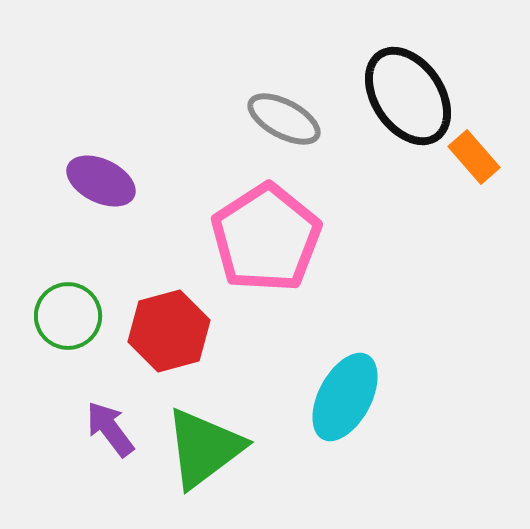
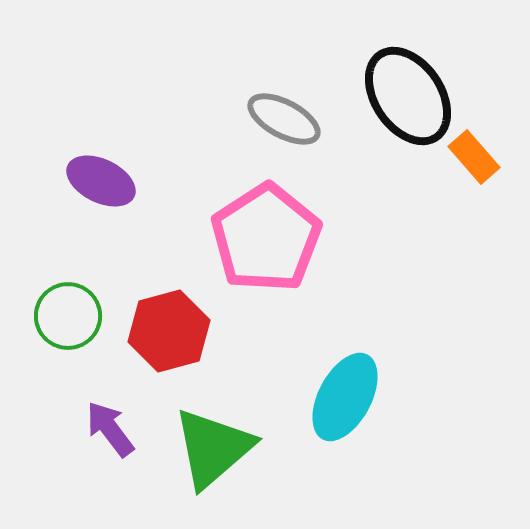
green triangle: moved 9 px right; rotated 4 degrees counterclockwise
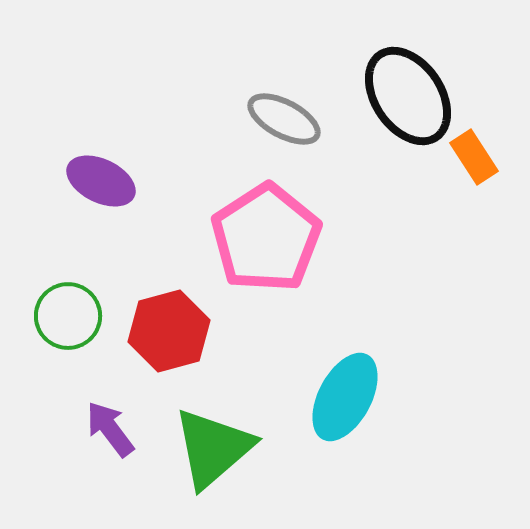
orange rectangle: rotated 8 degrees clockwise
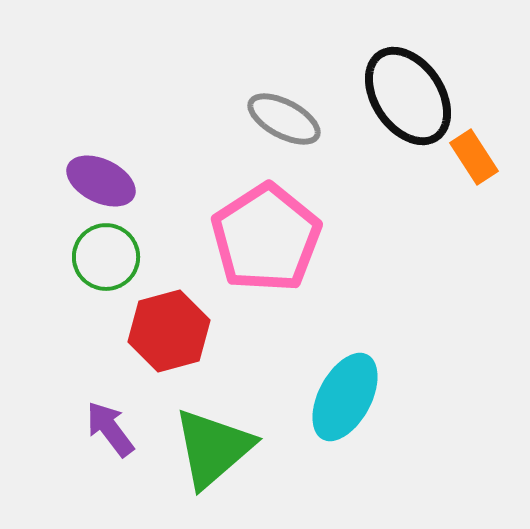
green circle: moved 38 px right, 59 px up
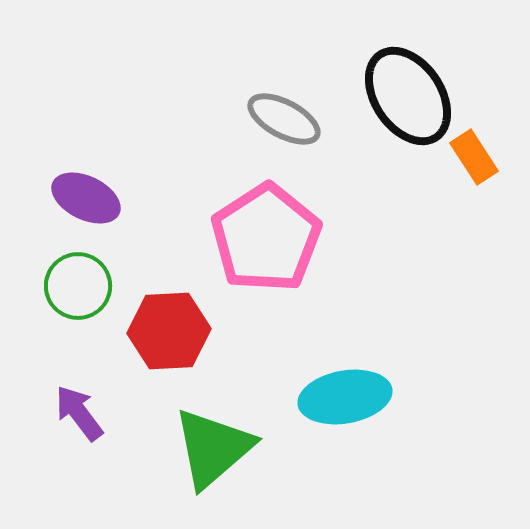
purple ellipse: moved 15 px left, 17 px down
green circle: moved 28 px left, 29 px down
red hexagon: rotated 12 degrees clockwise
cyan ellipse: rotated 52 degrees clockwise
purple arrow: moved 31 px left, 16 px up
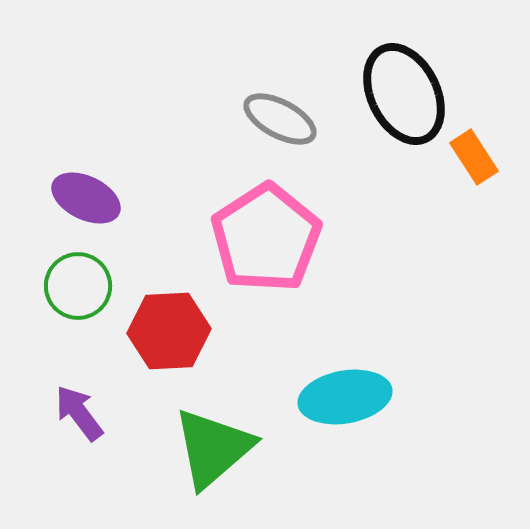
black ellipse: moved 4 px left, 2 px up; rotated 8 degrees clockwise
gray ellipse: moved 4 px left
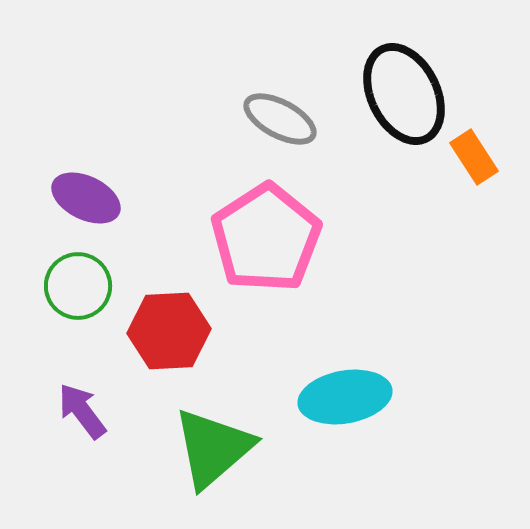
purple arrow: moved 3 px right, 2 px up
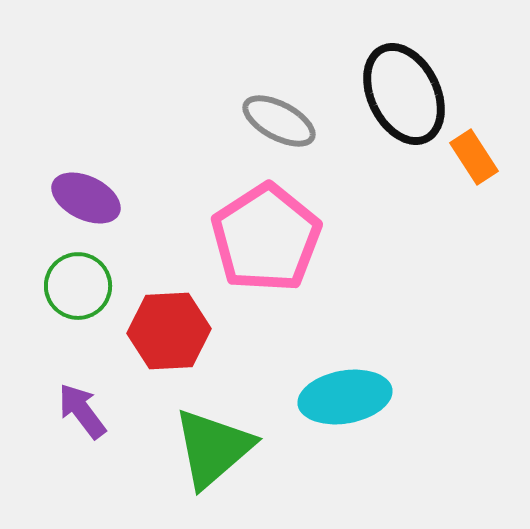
gray ellipse: moved 1 px left, 2 px down
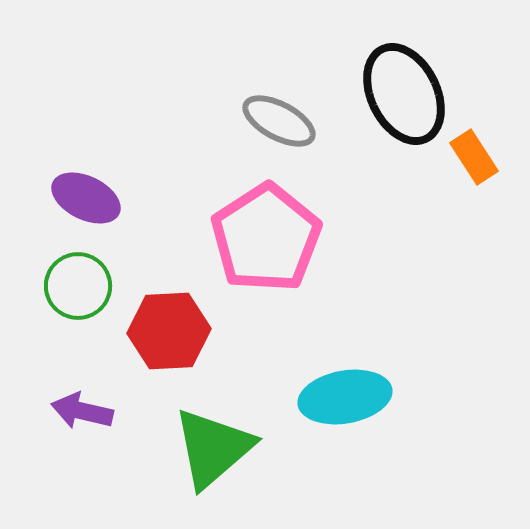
purple arrow: rotated 40 degrees counterclockwise
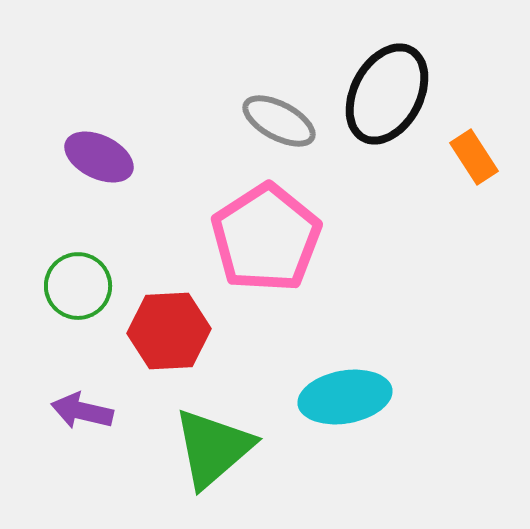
black ellipse: moved 17 px left; rotated 54 degrees clockwise
purple ellipse: moved 13 px right, 41 px up
